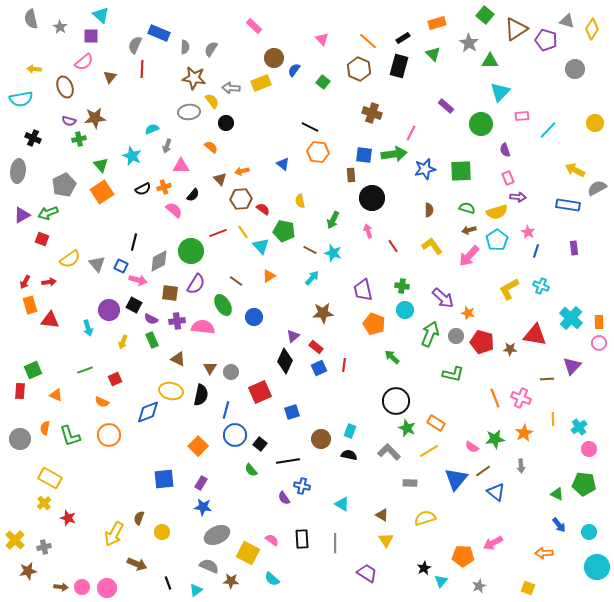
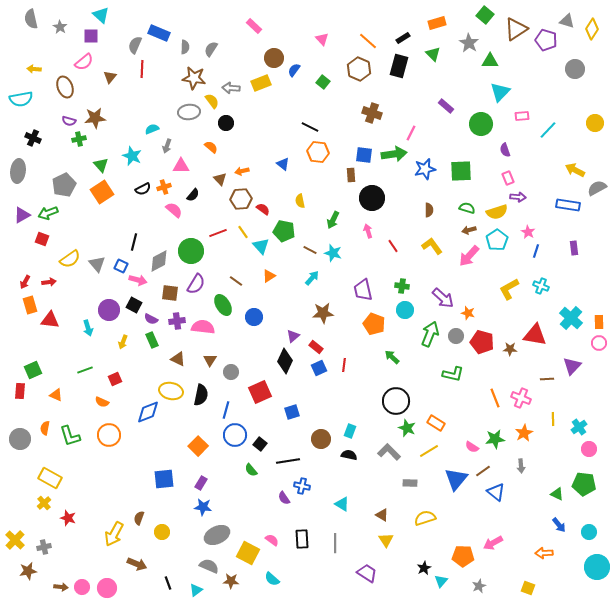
brown triangle at (210, 368): moved 8 px up
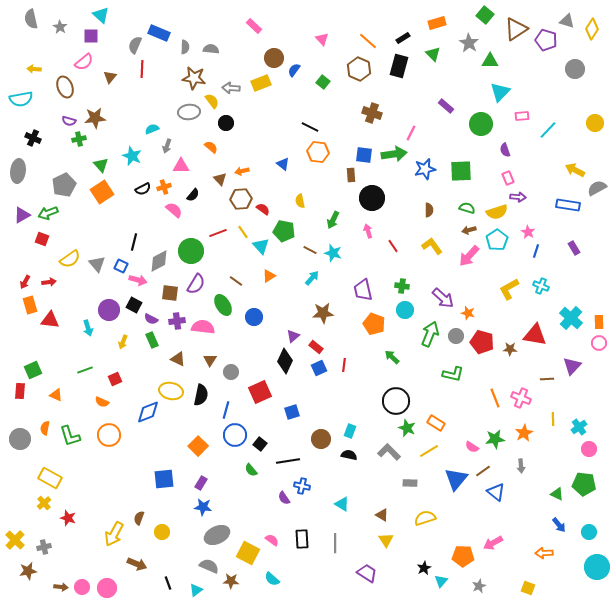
gray semicircle at (211, 49): rotated 63 degrees clockwise
purple rectangle at (574, 248): rotated 24 degrees counterclockwise
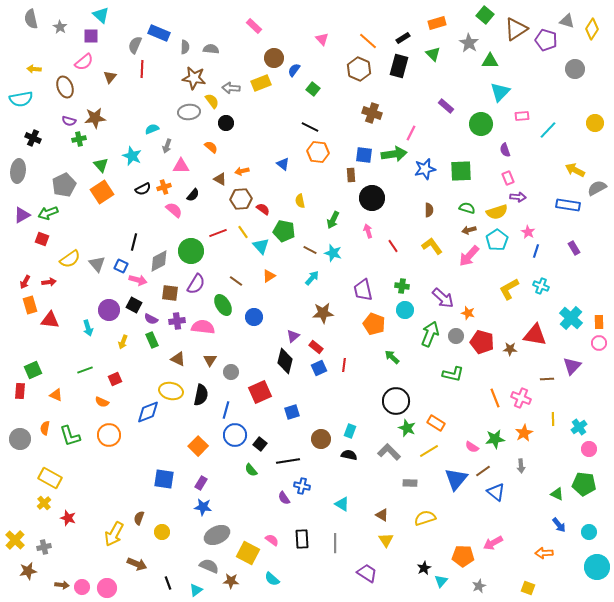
green square at (323, 82): moved 10 px left, 7 px down
brown triangle at (220, 179): rotated 16 degrees counterclockwise
black diamond at (285, 361): rotated 10 degrees counterclockwise
blue square at (164, 479): rotated 15 degrees clockwise
brown arrow at (61, 587): moved 1 px right, 2 px up
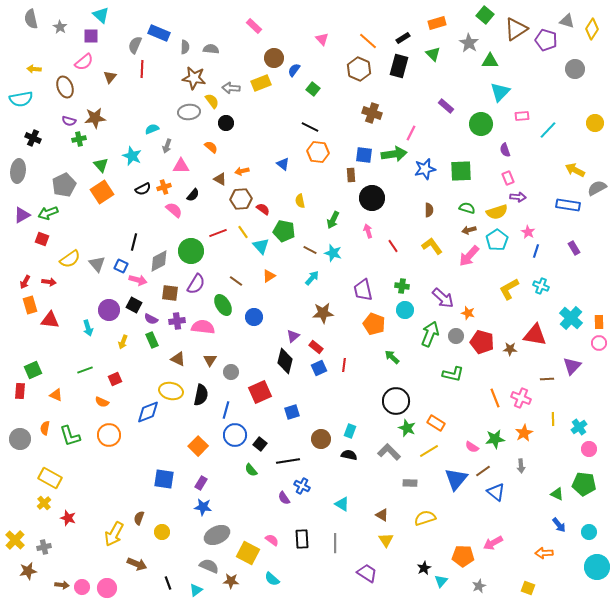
red arrow at (49, 282): rotated 16 degrees clockwise
blue cross at (302, 486): rotated 14 degrees clockwise
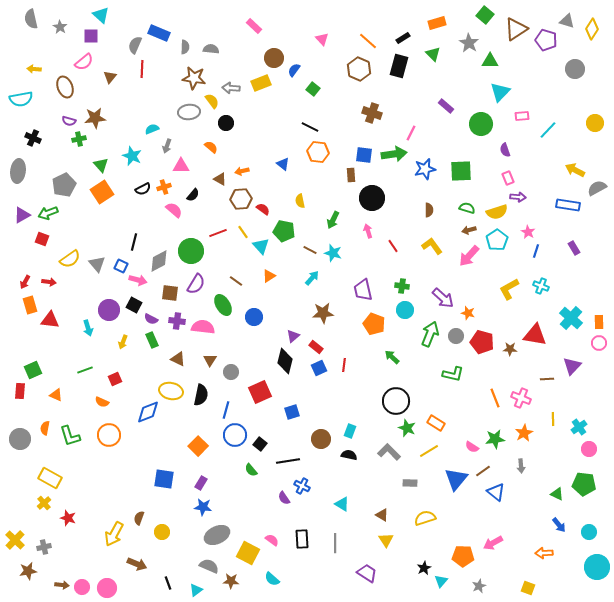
purple cross at (177, 321): rotated 14 degrees clockwise
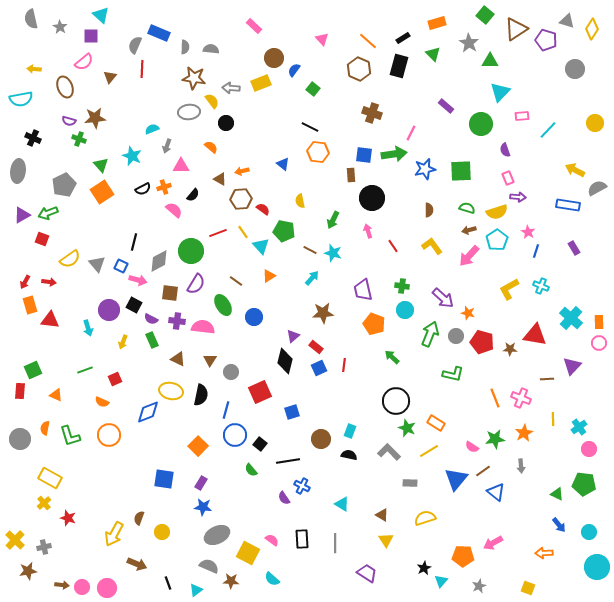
green cross at (79, 139): rotated 32 degrees clockwise
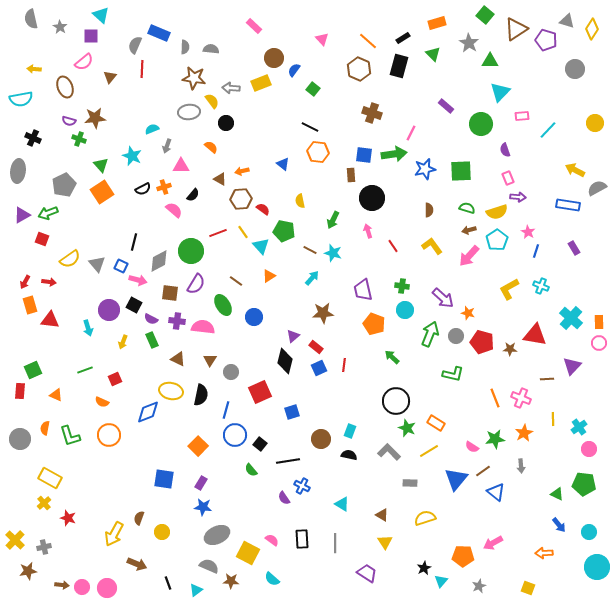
yellow triangle at (386, 540): moved 1 px left, 2 px down
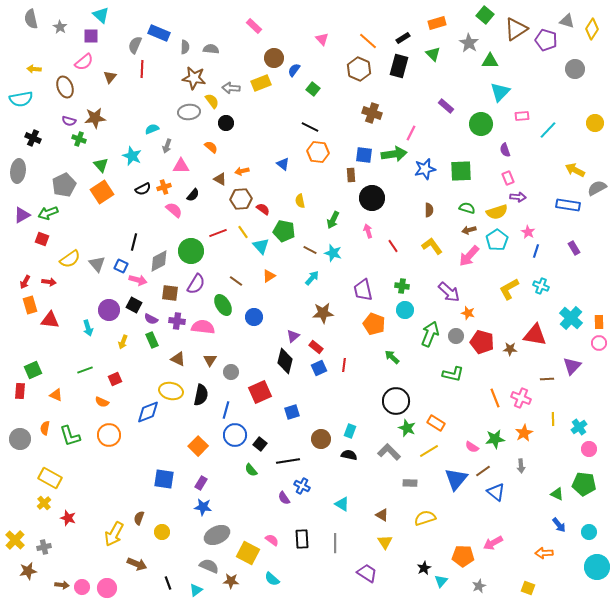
purple arrow at (443, 298): moved 6 px right, 6 px up
